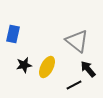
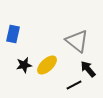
yellow ellipse: moved 2 px up; rotated 20 degrees clockwise
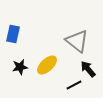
black star: moved 4 px left, 2 px down
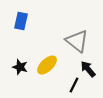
blue rectangle: moved 8 px right, 13 px up
black star: rotated 28 degrees clockwise
black line: rotated 35 degrees counterclockwise
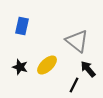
blue rectangle: moved 1 px right, 5 px down
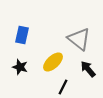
blue rectangle: moved 9 px down
gray triangle: moved 2 px right, 2 px up
yellow ellipse: moved 6 px right, 3 px up
black line: moved 11 px left, 2 px down
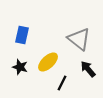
yellow ellipse: moved 5 px left
black line: moved 1 px left, 4 px up
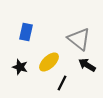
blue rectangle: moved 4 px right, 3 px up
yellow ellipse: moved 1 px right
black arrow: moved 1 px left, 4 px up; rotated 18 degrees counterclockwise
